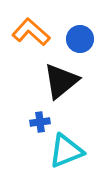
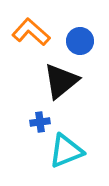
blue circle: moved 2 px down
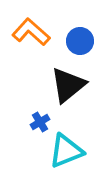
black triangle: moved 7 px right, 4 px down
blue cross: rotated 24 degrees counterclockwise
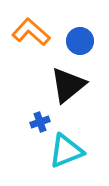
blue cross: rotated 12 degrees clockwise
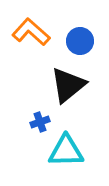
cyan triangle: rotated 21 degrees clockwise
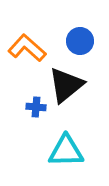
orange L-shape: moved 4 px left, 16 px down
black triangle: moved 2 px left
blue cross: moved 4 px left, 15 px up; rotated 24 degrees clockwise
